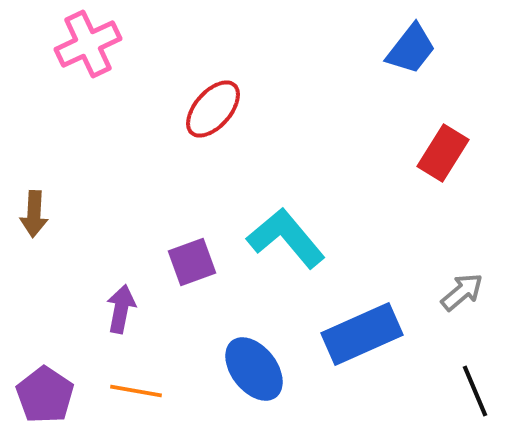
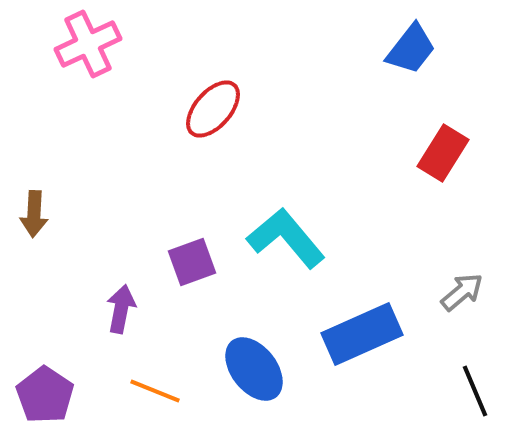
orange line: moved 19 px right; rotated 12 degrees clockwise
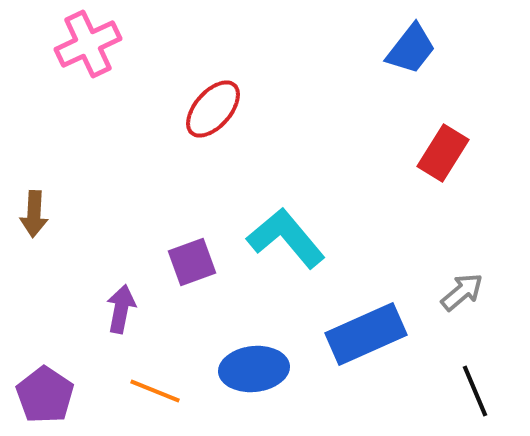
blue rectangle: moved 4 px right
blue ellipse: rotated 58 degrees counterclockwise
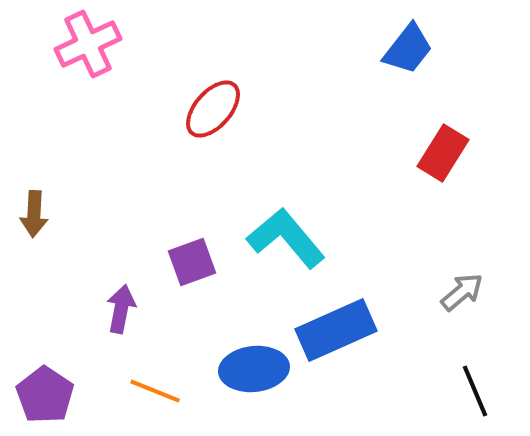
blue trapezoid: moved 3 px left
blue rectangle: moved 30 px left, 4 px up
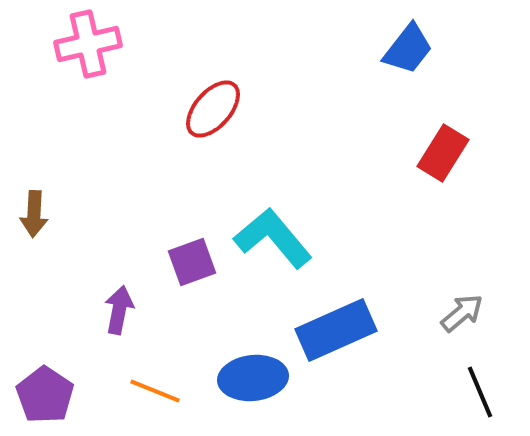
pink cross: rotated 12 degrees clockwise
cyan L-shape: moved 13 px left
gray arrow: moved 21 px down
purple arrow: moved 2 px left, 1 px down
blue ellipse: moved 1 px left, 9 px down
black line: moved 5 px right, 1 px down
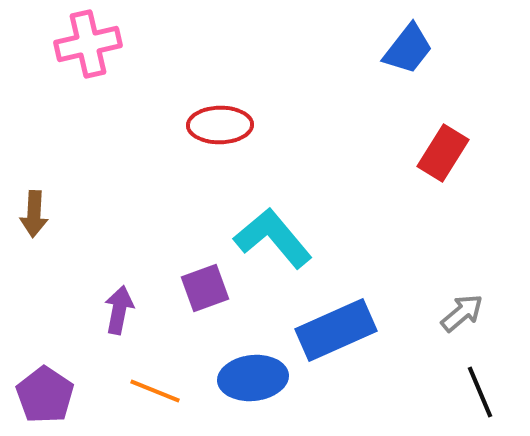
red ellipse: moved 7 px right, 16 px down; rotated 48 degrees clockwise
purple square: moved 13 px right, 26 px down
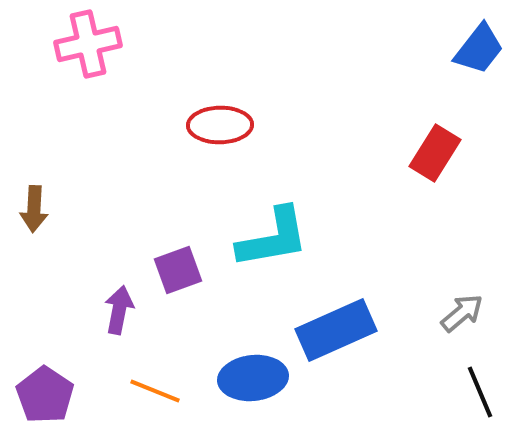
blue trapezoid: moved 71 px right
red rectangle: moved 8 px left
brown arrow: moved 5 px up
cyan L-shape: rotated 120 degrees clockwise
purple square: moved 27 px left, 18 px up
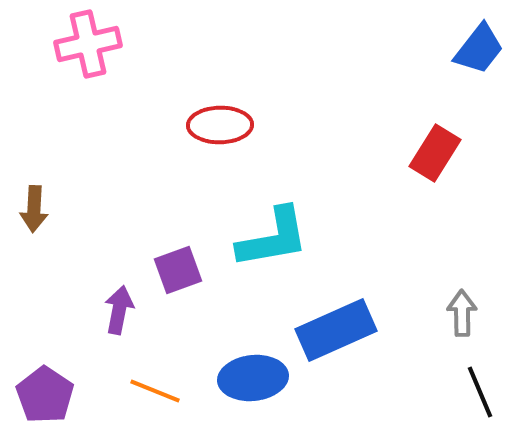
gray arrow: rotated 51 degrees counterclockwise
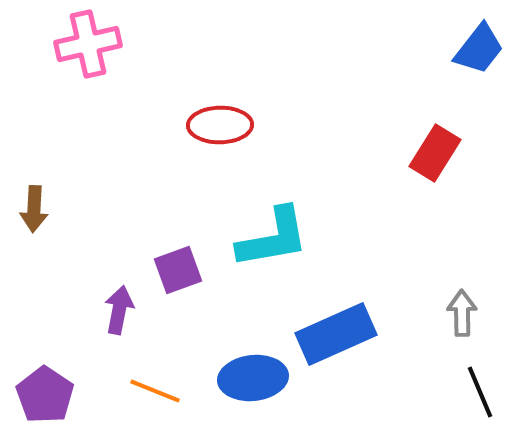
blue rectangle: moved 4 px down
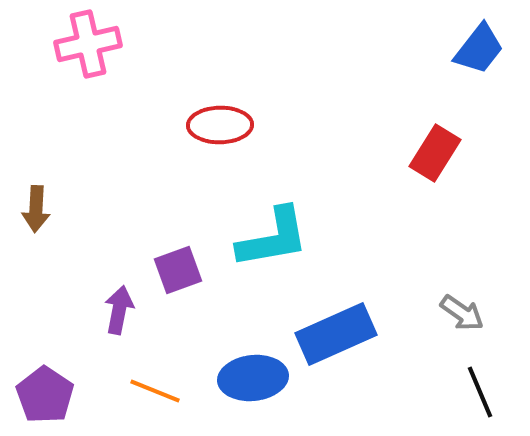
brown arrow: moved 2 px right
gray arrow: rotated 126 degrees clockwise
